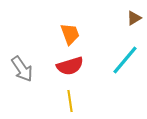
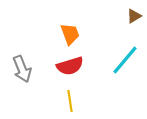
brown triangle: moved 2 px up
gray arrow: rotated 12 degrees clockwise
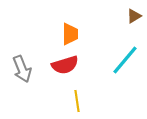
orange trapezoid: rotated 20 degrees clockwise
red semicircle: moved 5 px left, 1 px up
yellow line: moved 7 px right
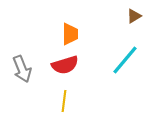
yellow line: moved 13 px left; rotated 15 degrees clockwise
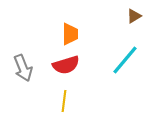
red semicircle: moved 1 px right
gray arrow: moved 1 px right, 1 px up
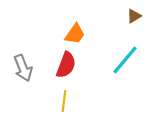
orange trapezoid: moved 5 px right; rotated 35 degrees clockwise
red semicircle: rotated 52 degrees counterclockwise
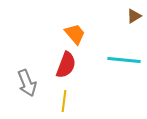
orange trapezoid: rotated 75 degrees counterclockwise
cyan line: moved 1 px left; rotated 56 degrees clockwise
gray arrow: moved 4 px right, 15 px down
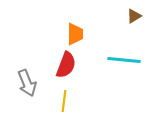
orange trapezoid: rotated 40 degrees clockwise
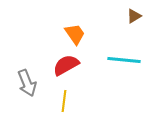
orange trapezoid: rotated 35 degrees counterclockwise
red semicircle: rotated 140 degrees counterclockwise
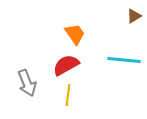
yellow line: moved 4 px right, 6 px up
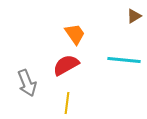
yellow line: moved 1 px left, 8 px down
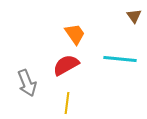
brown triangle: rotated 35 degrees counterclockwise
cyan line: moved 4 px left, 1 px up
